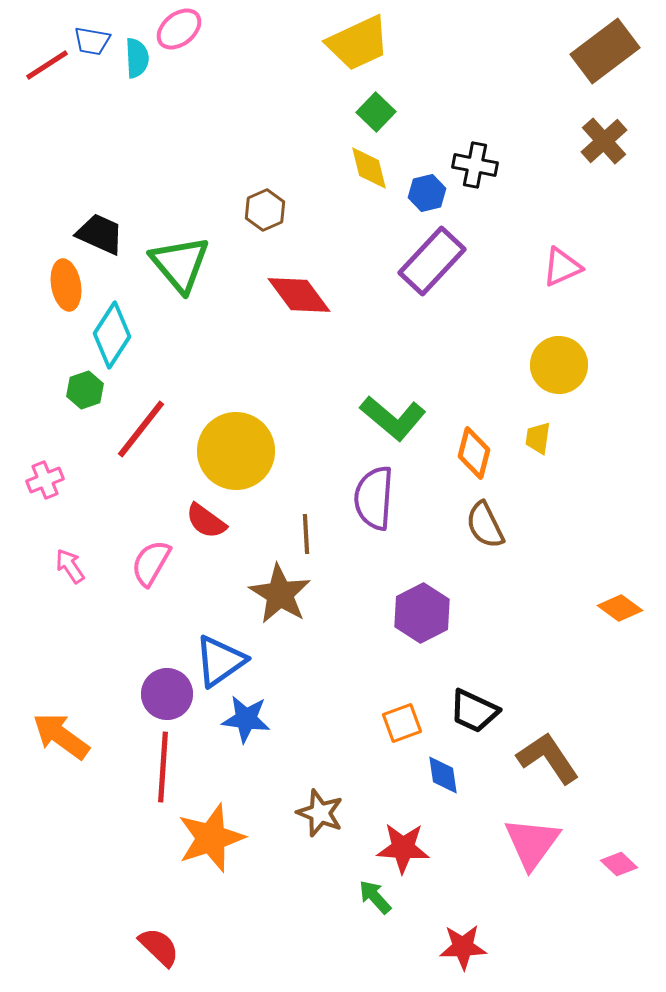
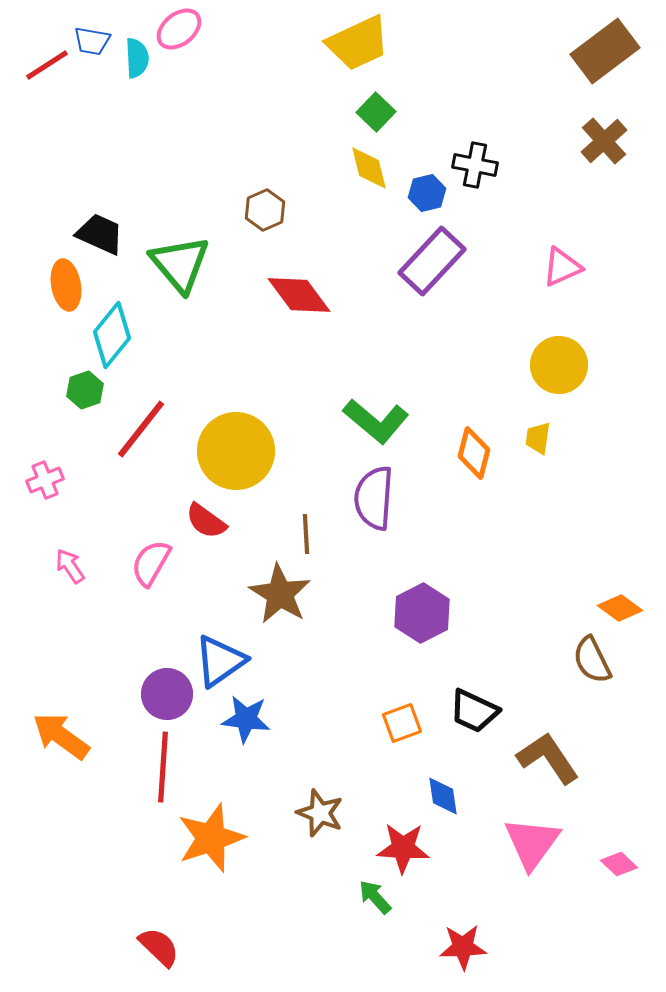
cyan diamond at (112, 335): rotated 6 degrees clockwise
green L-shape at (393, 418): moved 17 px left, 3 px down
brown semicircle at (485, 525): moved 107 px right, 135 px down
blue diamond at (443, 775): moved 21 px down
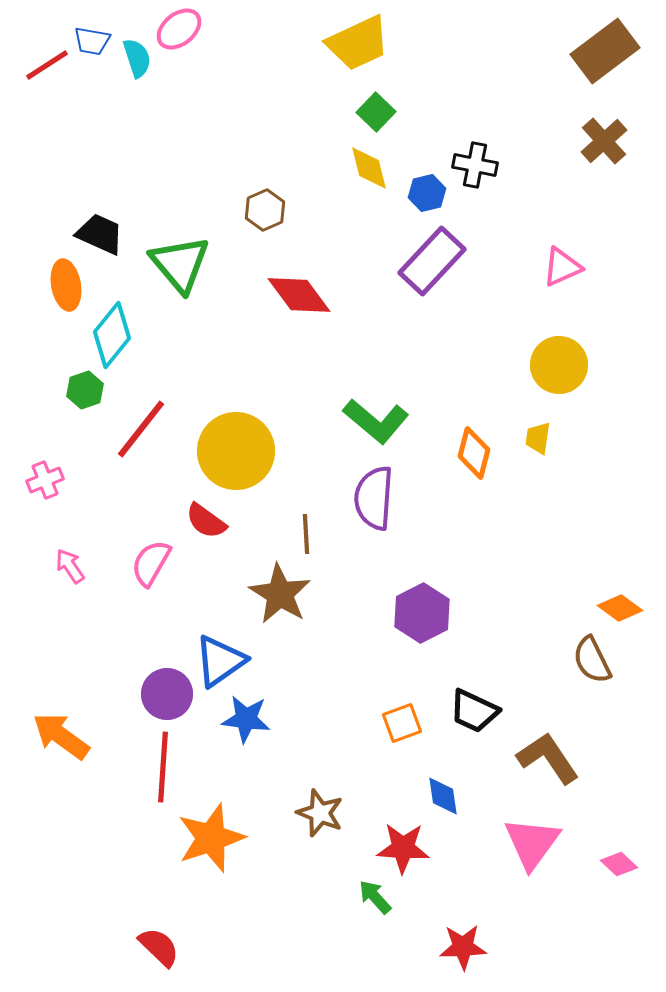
cyan semicircle at (137, 58): rotated 15 degrees counterclockwise
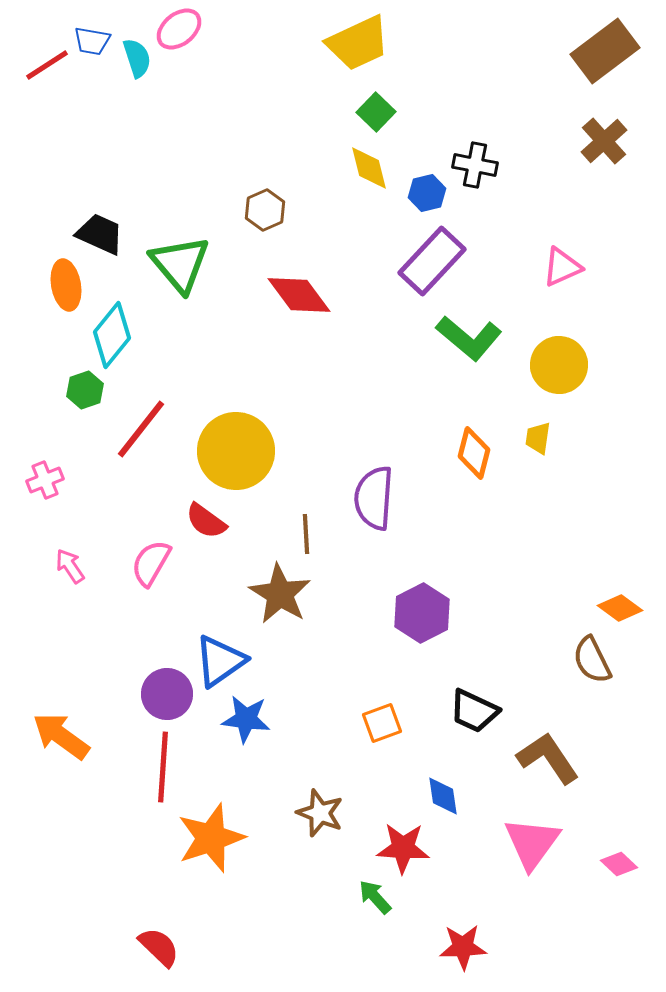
green L-shape at (376, 421): moved 93 px right, 83 px up
orange square at (402, 723): moved 20 px left
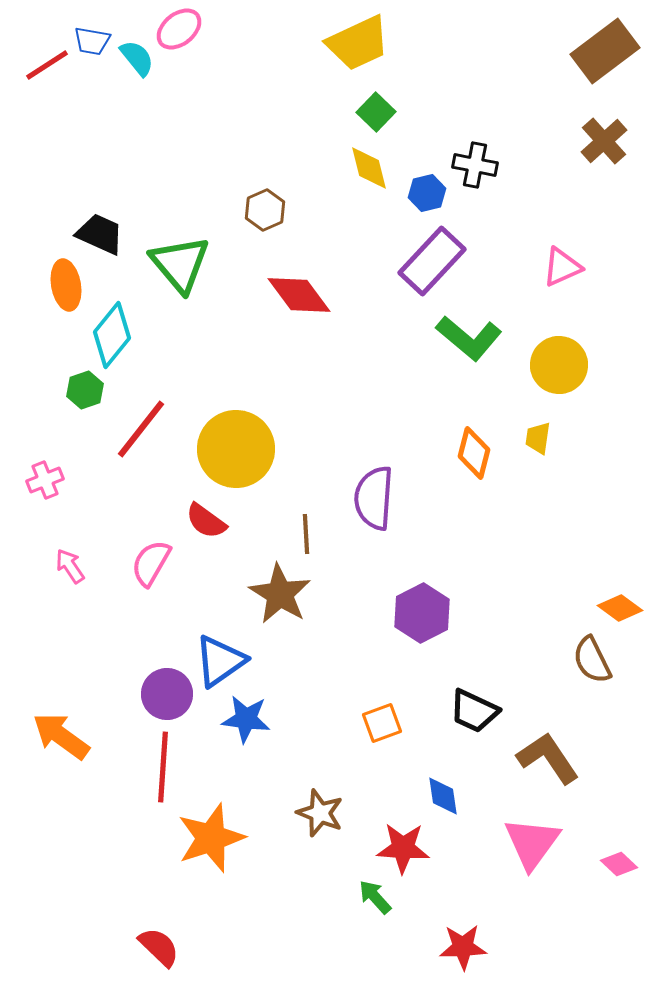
cyan semicircle at (137, 58): rotated 21 degrees counterclockwise
yellow circle at (236, 451): moved 2 px up
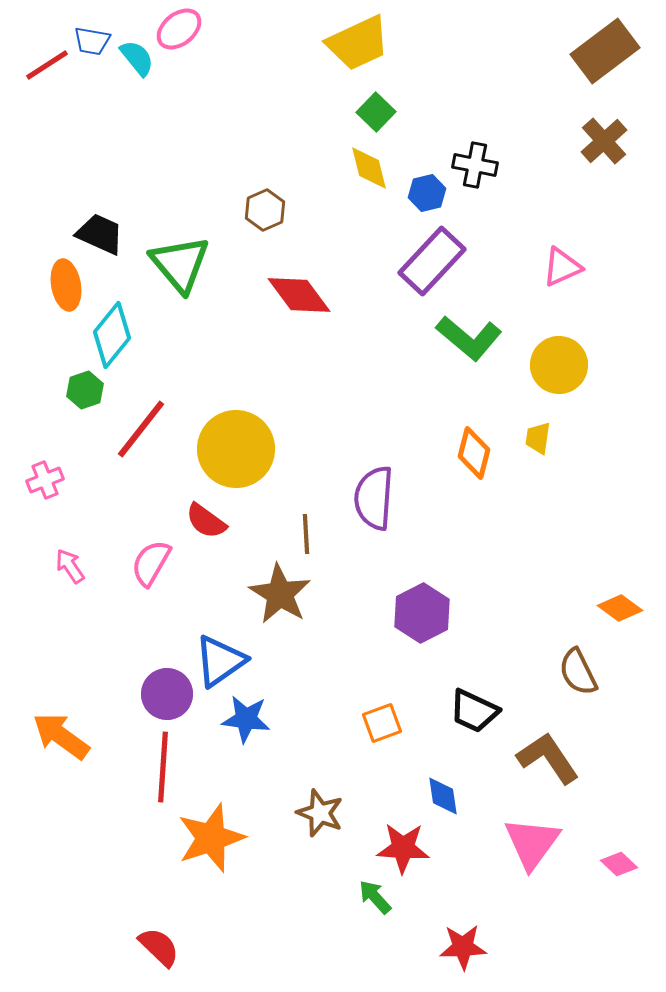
brown semicircle at (592, 660): moved 14 px left, 12 px down
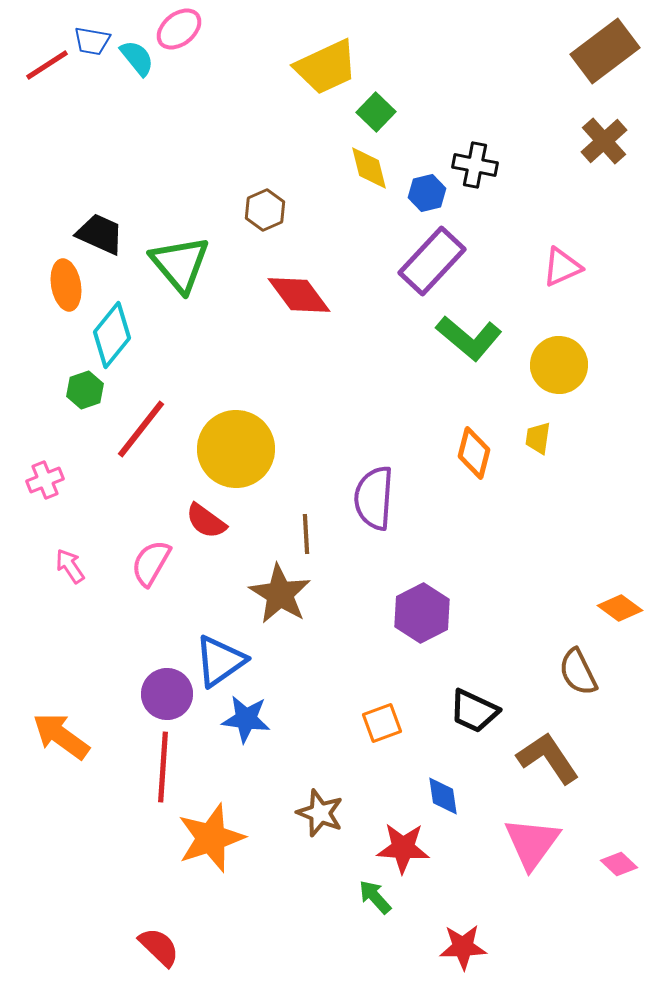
yellow trapezoid at (358, 43): moved 32 px left, 24 px down
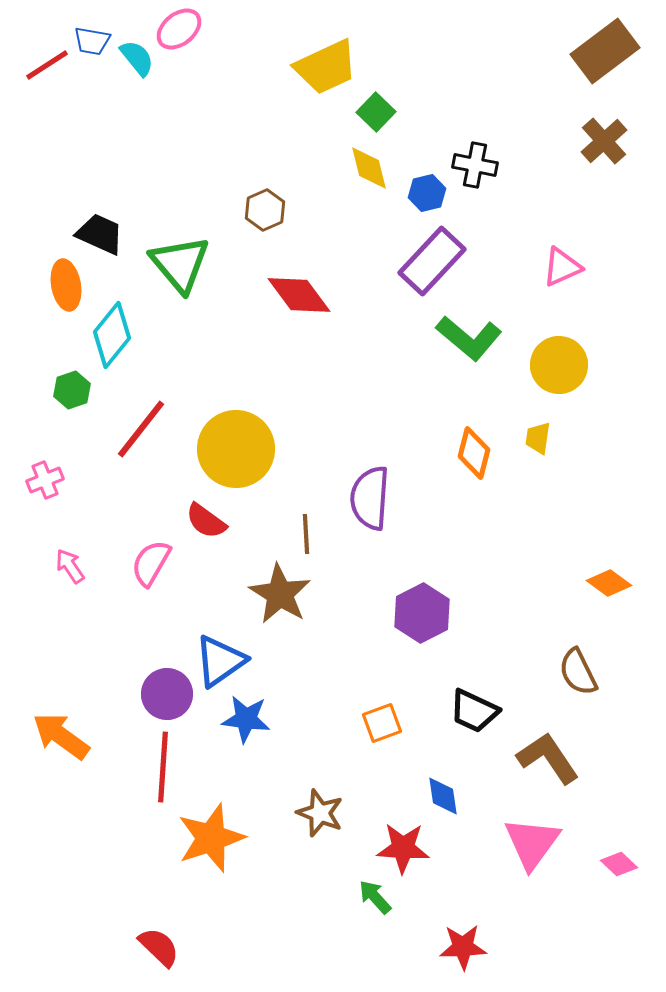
green hexagon at (85, 390): moved 13 px left
purple semicircle at (374, 498): moved 4 px left
orange diamond at (620, 608): moved 11 px left, 25 px up
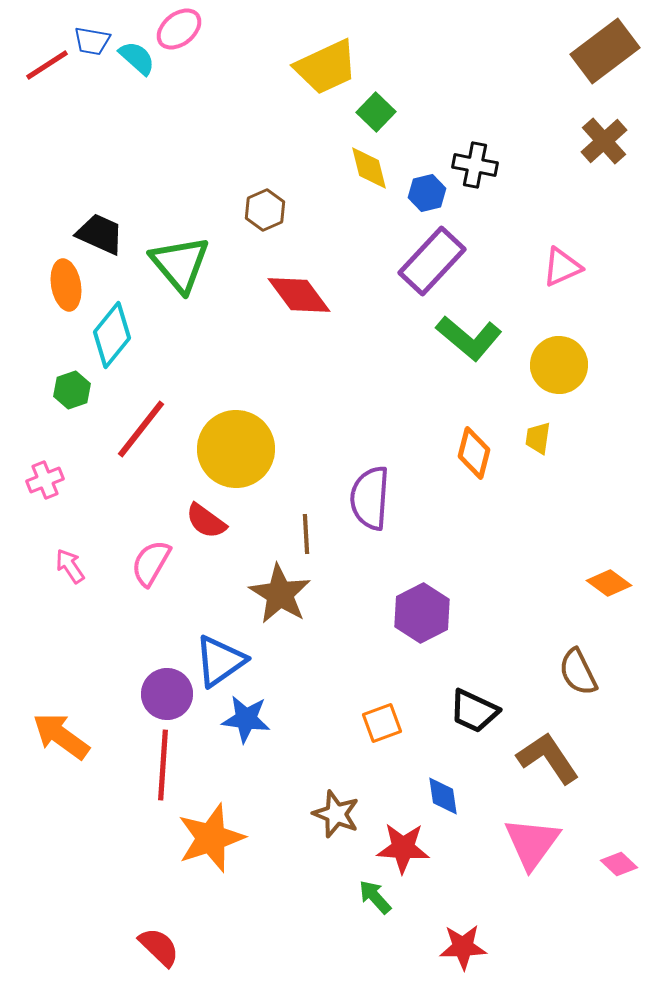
cyan semicircle at (137, 58): rotated 9 degrees counterclockwise
red line at (163, 767): moved 2 px up
brown star at (320, 813): moved 16 px right, 1 px down
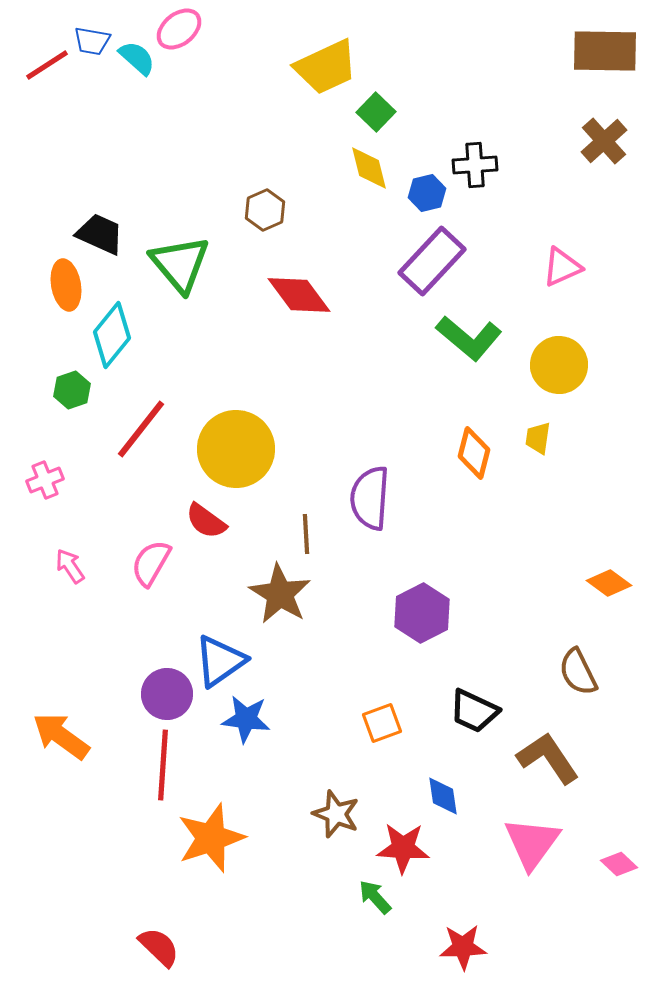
brown rectangle at (605, 51): rotated 38 degrees clockwise
black cross at (475, 165): rotated 15 degrees counterclockwise
